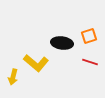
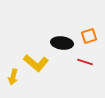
red line: moved 5 px left
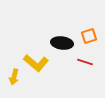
yellow arrow: moved 1 px right
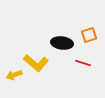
orange square: moved 1 px up
red line: moved 2 px left, 1 px down
yellow arrow: moved 2 px up; rotated 56 degrees clockwise
